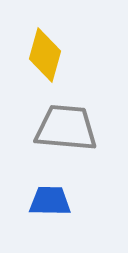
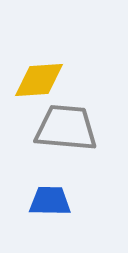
yellow diamond: moved 6 px left, 25 px down; rotated 70 degrees clockwise
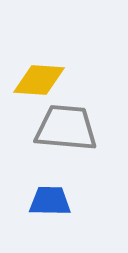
yellow diamond: rotated 8 degrees clockwise
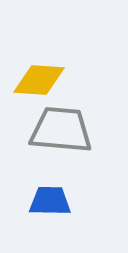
gray trapezoid: moved 5 px left, 2 px down
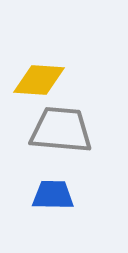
blue trapezoid: moved 3 px right, 6 px up
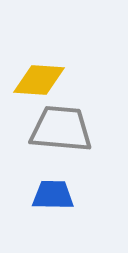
gray trapezoid: moved 1 px up
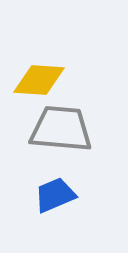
blue trapezoid: moved 2 px right; rotated 24 degrees counterclockwise
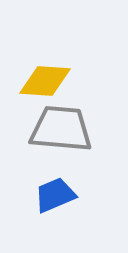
yellow diamond: moved 6 px right, 1 px down
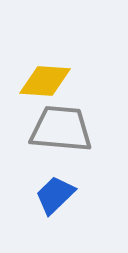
blue trapezoid: rotated 21 degrees counterclockwise
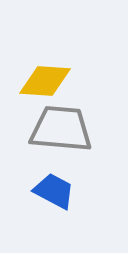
blue trapezoid: moved 1 px left, 4 px up; rotated 72 degrees clockwise
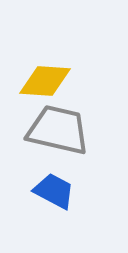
gray trapezoid: moved 3 px left, 1 px down; rotated 8 degrees clockwise
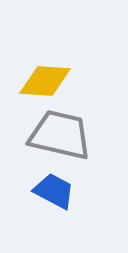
gray trapezoid: moved 2 px right, 5 px down
